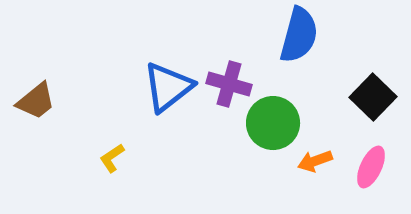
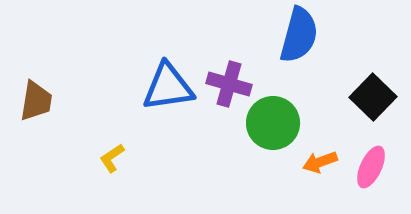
blue triangle: rotated 30 degrees clockwise
brown trapezoid: rotated 42 degrees counterclockwise
orange arrow: moved 5 px right, 1 px down
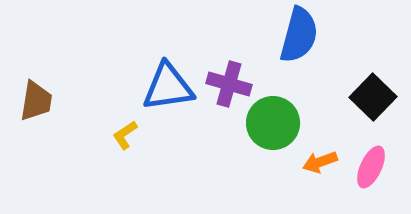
yellow L-shape: moved 13 px right, 23 px up
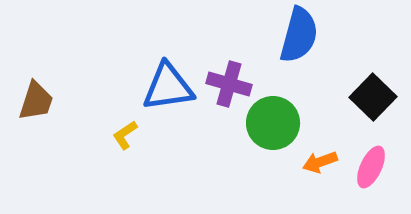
brown trapezoid: rotated 9 degrees clockwise
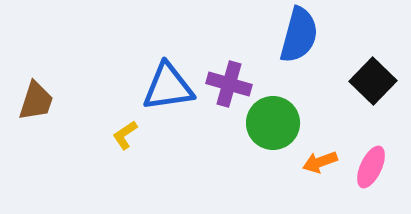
black square: moved 16 px up
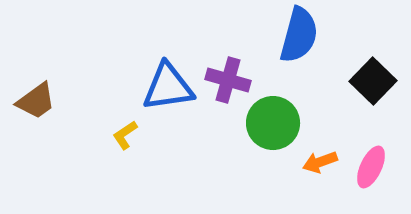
purple cross: moved 1 px left, 4 px up
brown trapezoid: rotated 36 degrees clockwise
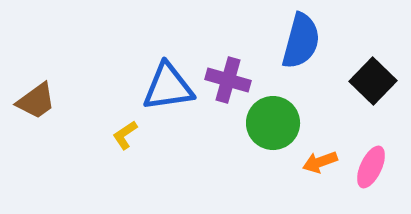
blue semicircle: moved 2 px right, 6 px down
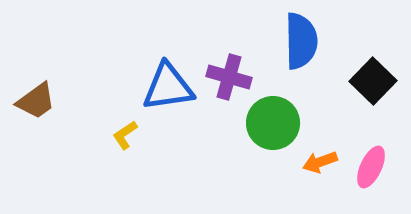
blue semicircle: rotated 16 degrees counterclockwise
purple cross: moved 1 px right, 3 px up
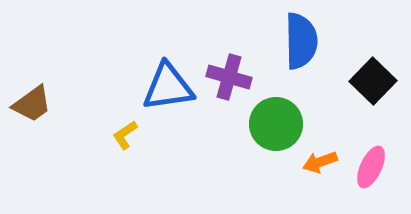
brown trapezoid: moved 4 px left, 3 px down
green circle: moved 3 px right, 1 px down
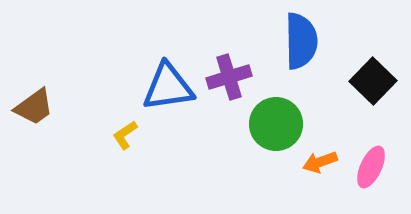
purple cross: rotated 33 degrees counterclockwise
brown trapezoid: moved 2 px right, 3 px down
